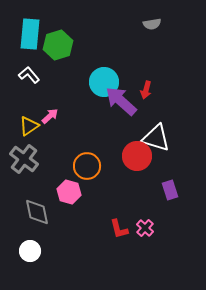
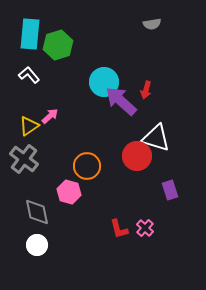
white circle: moved 7 px right, 6 px up
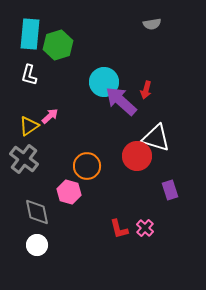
white L-shape: rotated 125 degrees counterclockwise
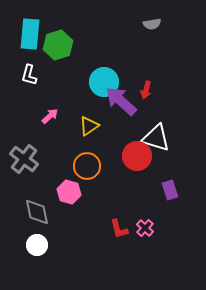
yellow triangle: moved 60 px right
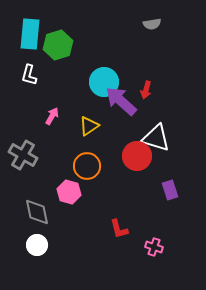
pink arrow: moved 2 px right; rotated 18 degrees counterclockwise
gray cross: moved 1 px left, 4 px up; rotated 8 degrees counterclockwise
pink cross: moved 9 px right, 19 px down; rotated 24 degrees counterclockwise
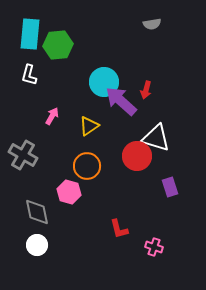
green hexagon: rotated 12 degrees clockwise
purple rectangle: moved 3 px up
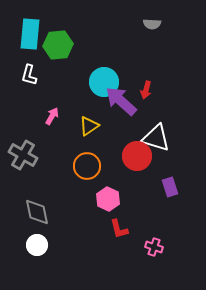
gray semicircle: rotated 12 degrees clockwise
pink hexagon: moved 39 px right, 7 px down; rotated 10 degrees clockwise
